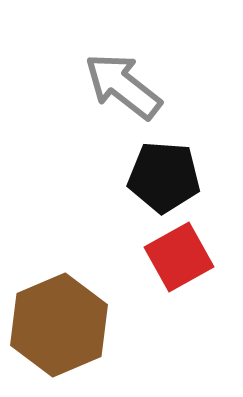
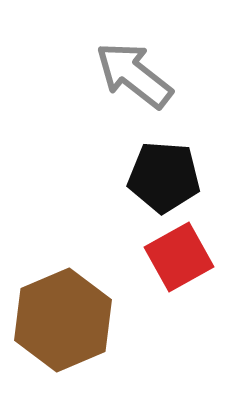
gray arrow: moved 11 px right, 11 px up
brown hexagon: moved 4 px right, 5 px up
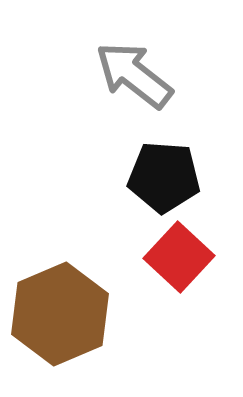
red square: rotated 18 degrees counterclockwise
brown hexagon: moved 3 px left, 6 px up
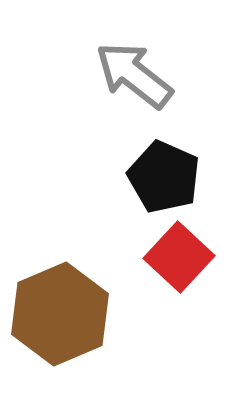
black pentagon: rotated 20 degrees clockwise
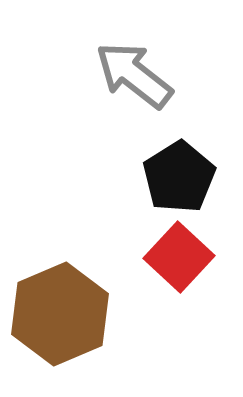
black pentagon: moved 15 px right; rotated 16 degrees clockwise
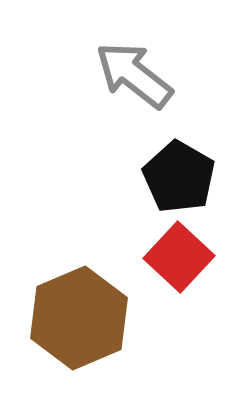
black pentagon: rotated 10 degrees counterclockwise
brown hexagon: moved 19 px right, 4 px down
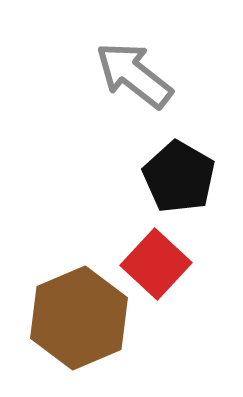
red square: moved 23 px left, 7 px down
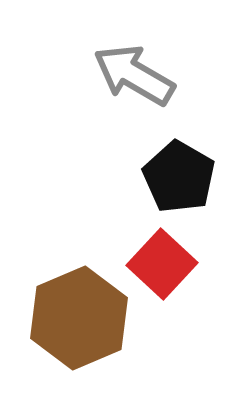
gray arrow: rotated 8 degrees counterclockwise
red square: moved 6 px right
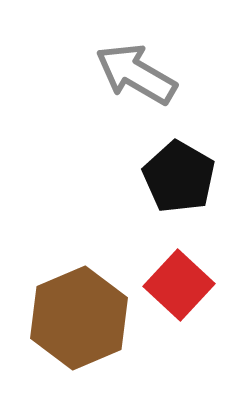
gray arrow: moved 2 px right, 1 px up
red square: moved 17 px right, 21 px down
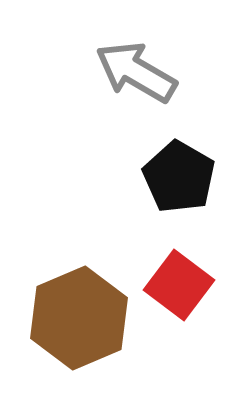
gray arrow: moved 2 px up
red square: rotated 6 degrees counterclockwise
